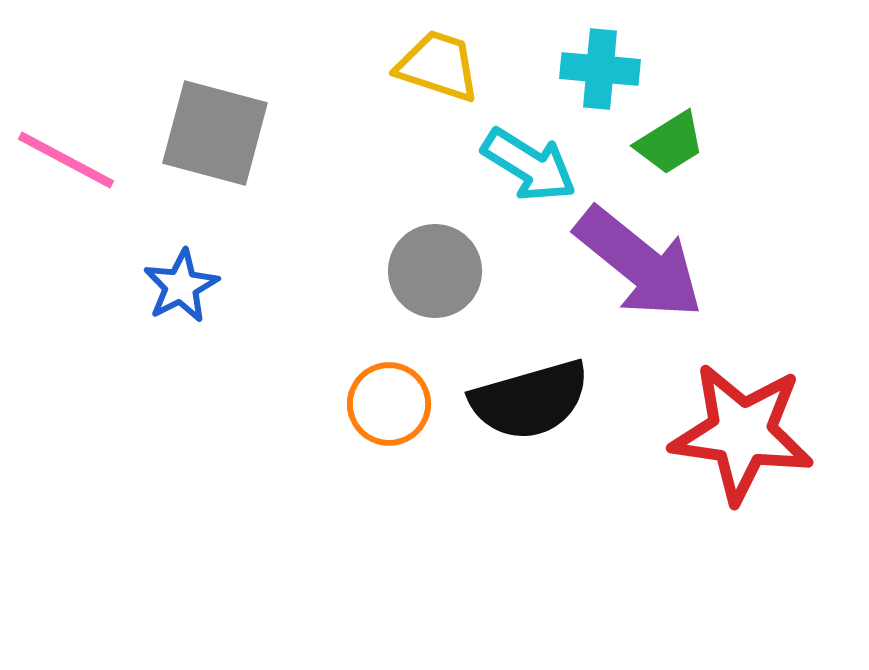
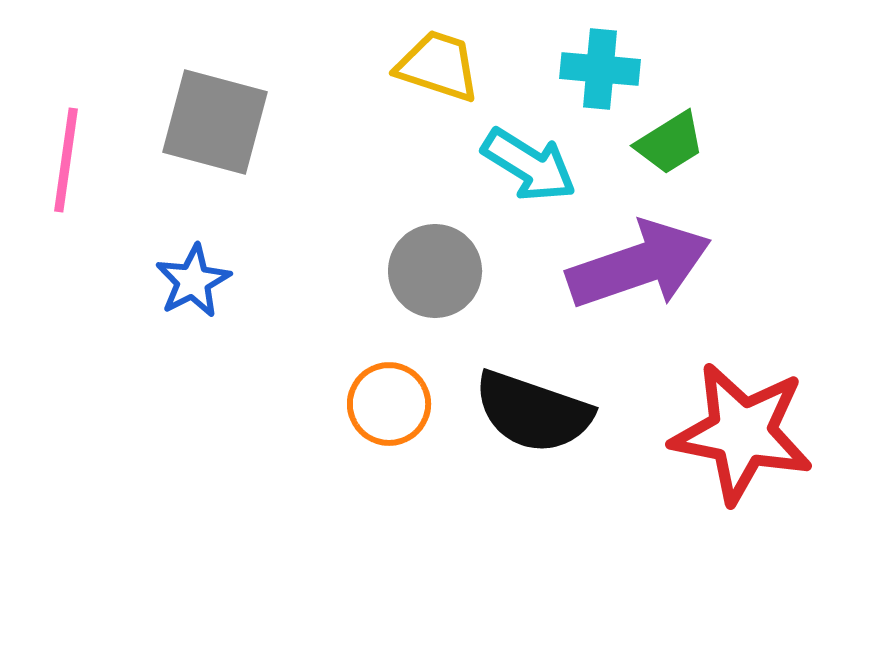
gray square: moved 11 px up
pink line: rotated 70 degrees clockwise
purple arrow: moved 2 px down; rotated 58 degrees counterclockwise
blue star: moved 12 px right, 5 px up
black semicircle: moved 3 px right, 12 px down; rotated 35 degrees clockwise
red star: rotated 3 degrees clockwise
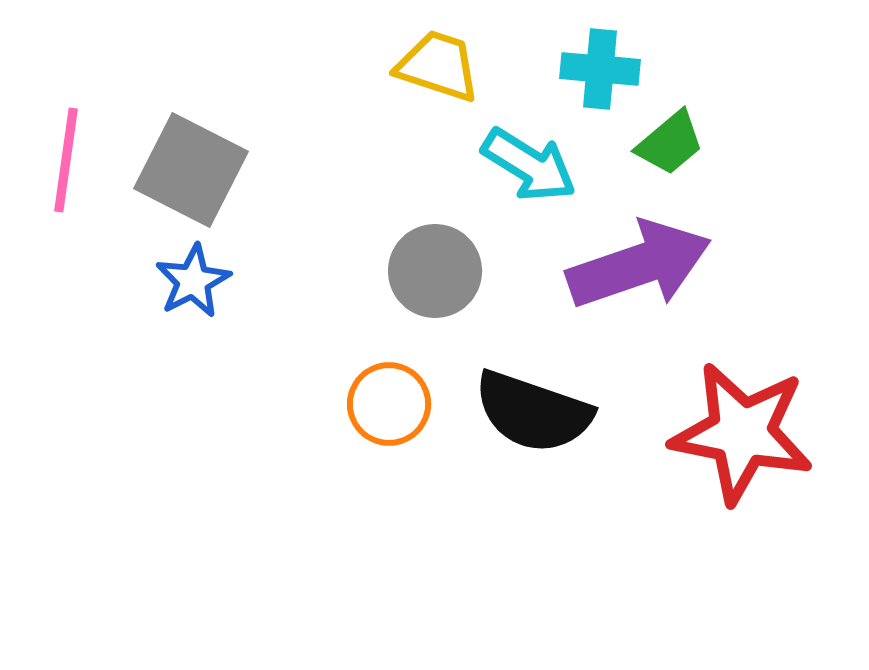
gray square: moved 24 px left, 48 px down; rotated 12 degrees clockwise
green trapezoid: rotated 8 degrees counterclockwise
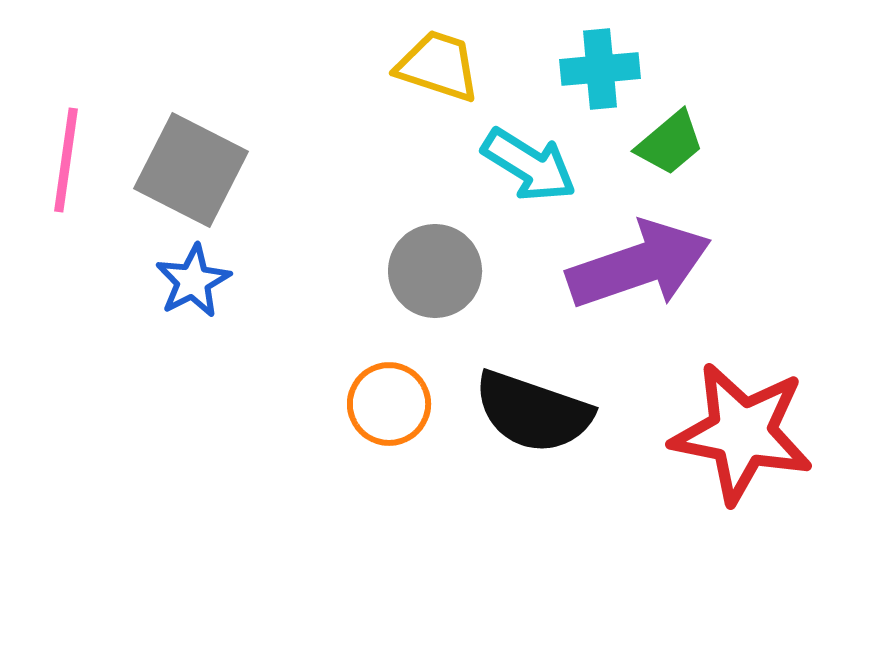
cyan cross: rotated 10 degrees counterclockwise
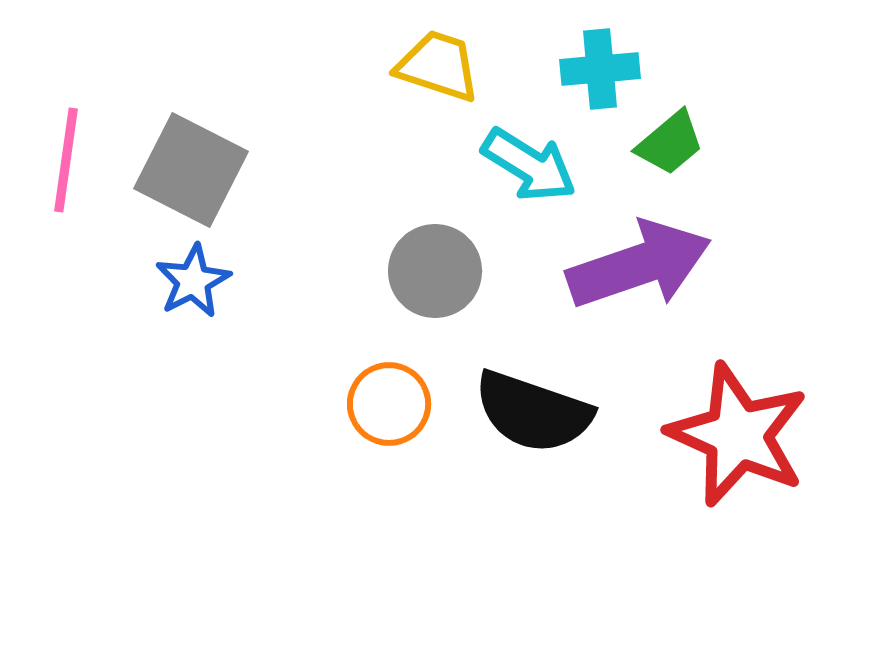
red star: moved 4 px left, 2 px down; rotated 13 degrees clockwise
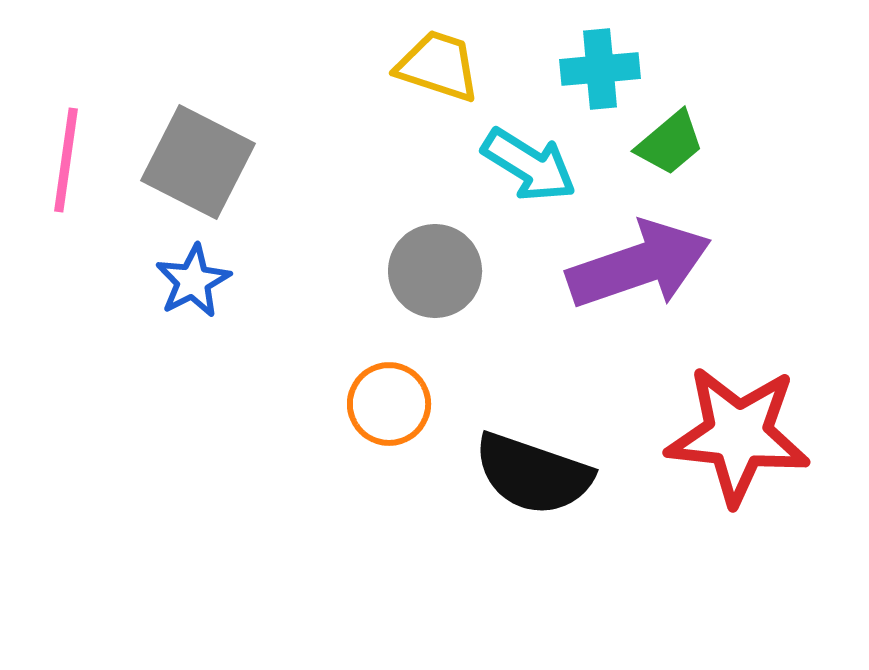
gray square: moved 7 px right, 8 px up
black semicircle: moved 62 px down
red star: rotated 18 degrees counterclockwise
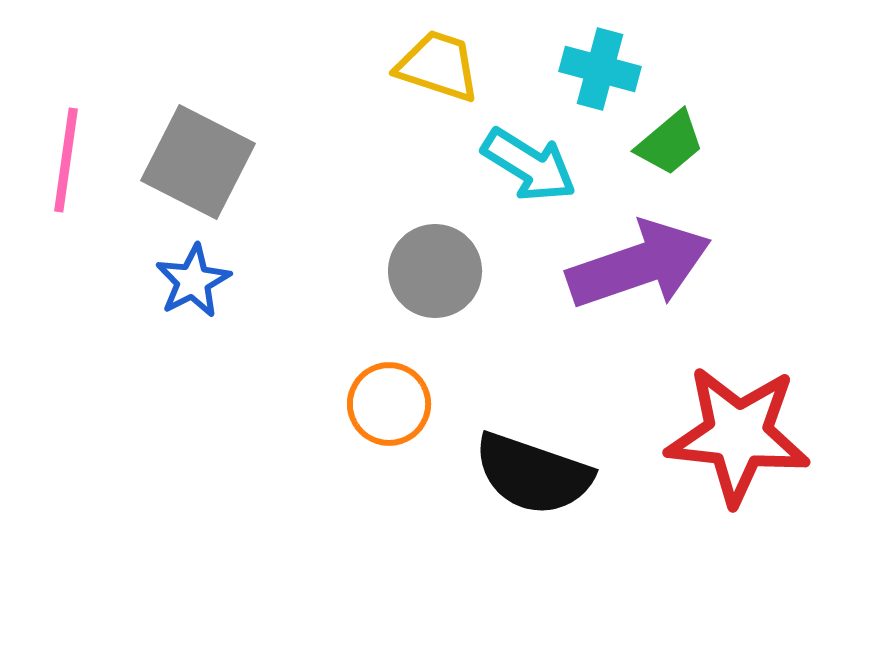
cyan cross: rotated 20 degrees clockwise
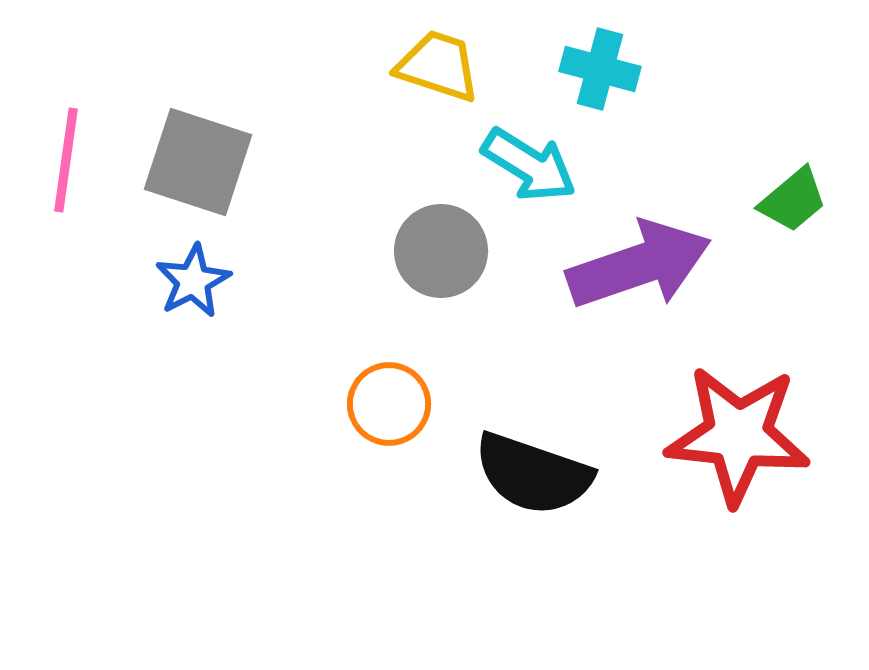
green trapezoid: moved 123 px right, 57 px down
gray square: rotated 9 degrees counterclockwise
gray circle: moved 6 px right, 20 px up
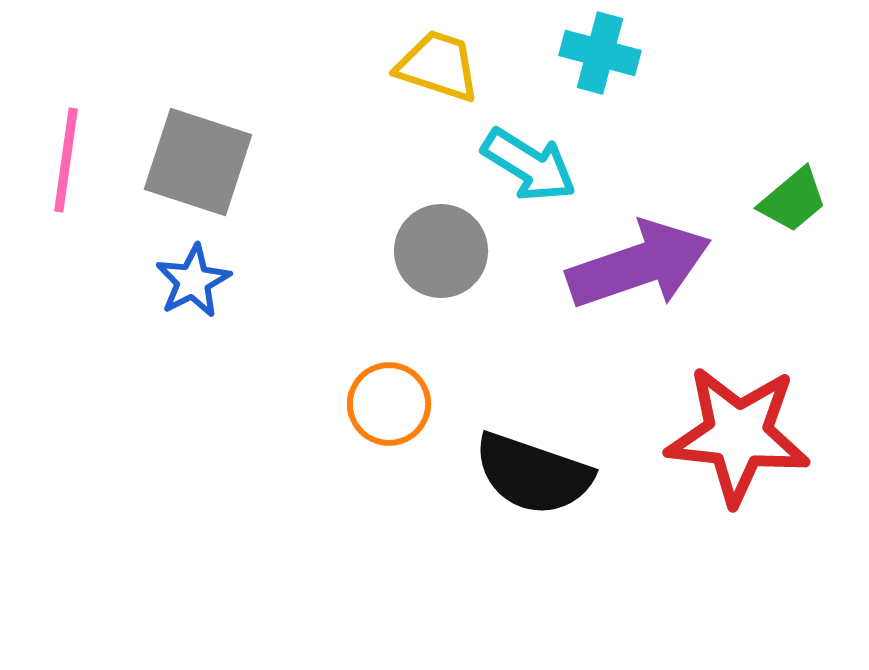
cyan cross: moved 16 px up
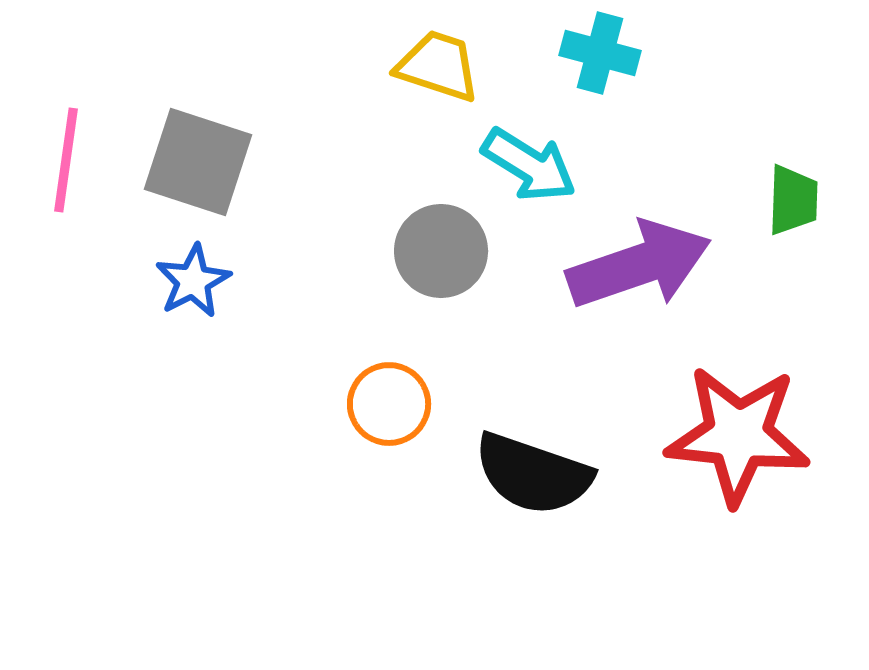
green trapezoid: rotated 48 degrees counterclockwise
